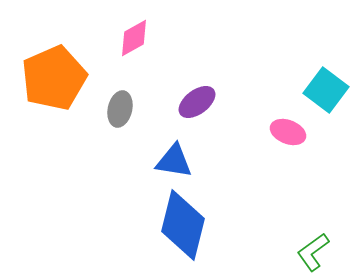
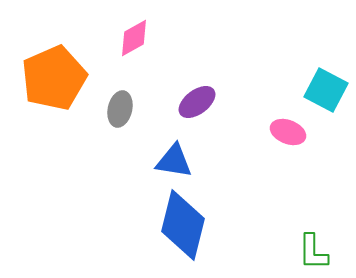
cyan square: rotated 9 degrees counterclockwise
green L-shape: rotated 54 degrees counterclockwise
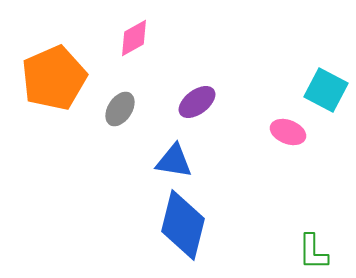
gray ellipse: rotated 20 degrees clockwise
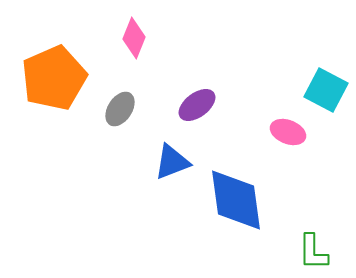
pink diamond: rotated 39 degrees counterclockwise
purple ellipse: moved 3 px down
blue triangle: moved 2 px left, 1 px down; rotated 30 degrees counterclockwise
blue diamond: moved 53 px right, 25 px up; rotated 22 degrees counterclockwise
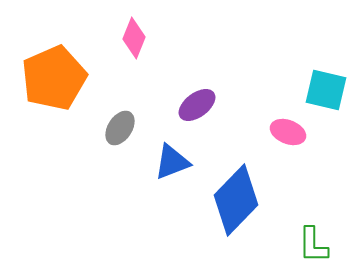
cyan square: rotated 15 degrees counterclockwise
gray ellipse: moved 19 px down
blue diamond: rotated 52 degrees clockwise
green L-shape: moved 7 px up
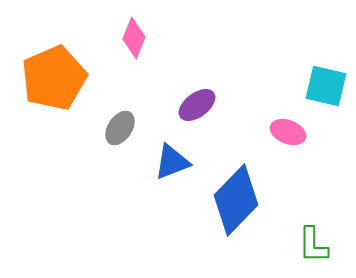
cyan square: moved 4 px up
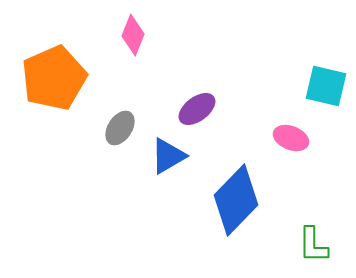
pink diamond: moved 1 px left, 3 px up
purple ellipse: moved 4 px down
pink ellipse: moved 3 px right, 6 px down
blue triangle: moved 4 px left, 6 px up; rotated 9 degrees counterclockwise
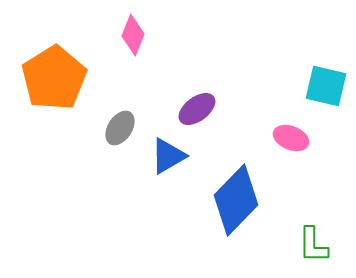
orange pentagon: rotated 8 degrees counterclockwise
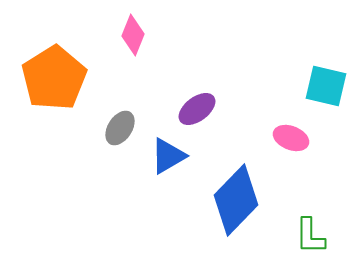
green L-shape: moved 3 px left, 9 px up
